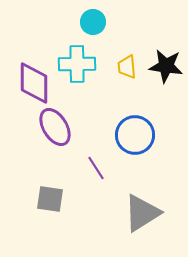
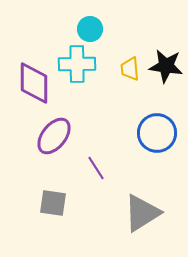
cyan circle: moved 3 px left, 7 px down
yellow trapezoid: moved 3 px right, 2 px down
purple ellipse: moved 1 px left, 9 px down; rotated 69 degrees clockwise
blue circle: moved 22 px right, 2 px up
gray square: moved 3 px right, 4 px down
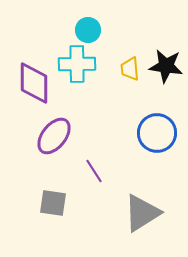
cyan circle: moved 2 px left, 1 px down
purple line: moved 2 px left, 3 px down
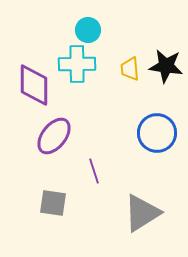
purple diamond: moved 2 px down
purple line: rotated 15 degrees clockwise
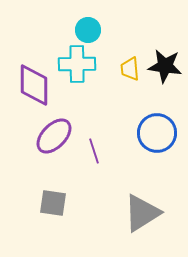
black star: moved 1 px left
purple ellipse: rotated 6 degrees clockwise
purple line: moved 20 px up
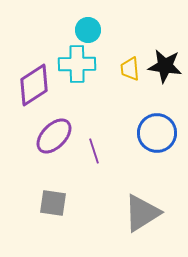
purple diamond: rotated 57 degrees clockwise
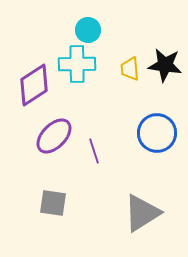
black star: moved 1 px up
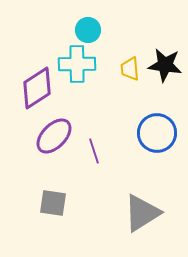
purple diamond: moved 3 px right, 3 px down
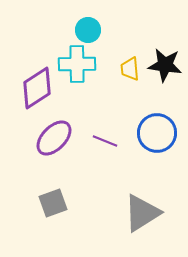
purple ellipse: moved 2 px down
purple line: moved 11 px right, 10 px up; rotated 50 degrees counterclockwise
gray square: rotated 28 degrees counterclockwise
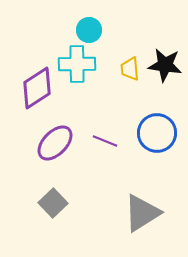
cyan circle: moved 1 px right
purple ellipse: moved 1 px right, 5 px down
gray square: rotated 24 degrees counterclockwise
